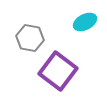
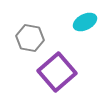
purple square: moved 1 px left, 1 px down; rotated 12 degrees clockwise
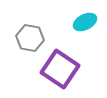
purple square: moved 3 px right, 3 px up; rotated 15 degrees counterclockwise
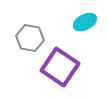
purple square: moved 2 px up
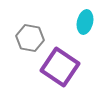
cyan ellipse: rotated 50 degrees counterclockwise
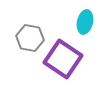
purple square: moved 3 px right, 8 px up
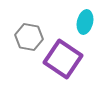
gray hexagon: moved 1 px left, 1 px up
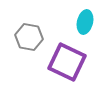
purple square: moved 4 px right, 3 px down; rotated 9 degrees counterclockwise
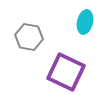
purple square: moved 1 px left, 10 px down
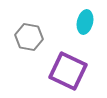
purple square: moved 2 px right, 1 px up
